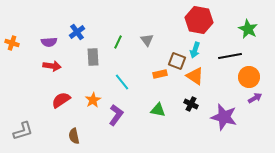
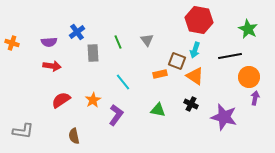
green line: rotated 48 degrees counterclockwise
gray rectangle: moved 4 px up
cyan line: moved 1 px right
purple arrow: rotated 48 degrees counterclockwise
gray L-shape: rotated 25 degrees clockwise
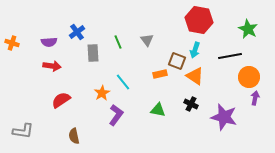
orange star: moved 9 px right, 7 px up
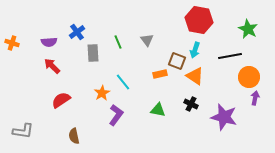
red arrow: rotated 144 degrees counterclockwise
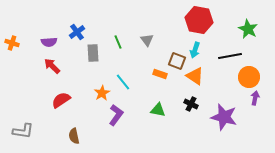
orange rectangle: rotated 32 degrees clockwise
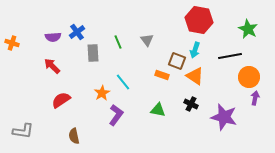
purple semicircle: moved 4 px right, 5 px up
orange rectangle: moved 2 px right, 1 px down
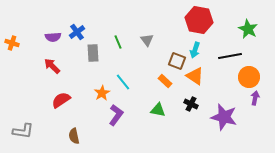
orange rectangle: moved 3 px right, 6 px down; rotated 24 degrees clockwise
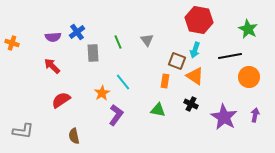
orange rectangle: rotated 56 degrees clockwise
purple arrow: moved 17 px down
purple star: rotated 16 degrees clockwise
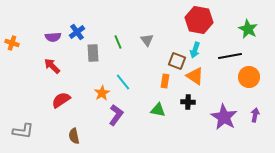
black cross: moved 3 px left, 2 px up; rotated 24 degrees counterclockwise
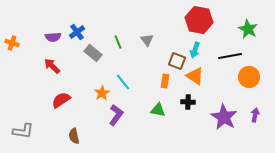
gray rectangle: rotated 48 degrees counterclockwise
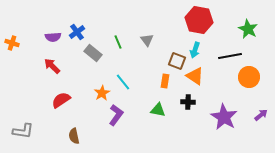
purple arrow: moved 6 px right; rotated 40 degrees clockwise
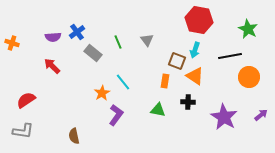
red semicircle: moved 35 px left
